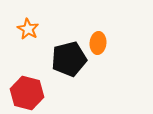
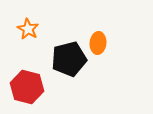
red hexagon: moved 6 px up
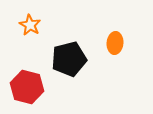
orange star: moved 2 px right, 4 px up
orange ellipse: moved 17 px right
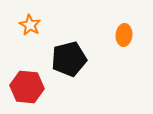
orange ellipse: moved 9 px right, 8 px up
red hexagon: rotated 8 degrees counterclockwise
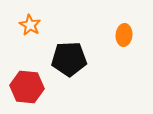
black pentagon: rotated 12 degrees clockwise
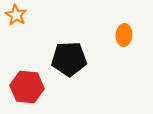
orange star: moved 14 px left, 10 px up
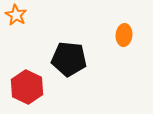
black pentagon: rotated 8 degrees clockwise
red hexagon: rotated 20 degrees clockwise
